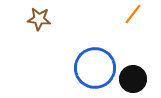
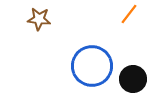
orange line: moved 4 px left
blue circle: moved 3 px left, 2 px up
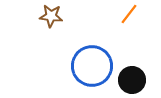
brown star: moved 12 px right, 3 px up
black circle: moved 1 px left, 1 px down
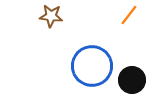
orange line: moved 1 px down
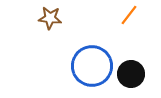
brown star: moved 1 px left, 2 px down
black circle: moved 1 px left, 6 px up
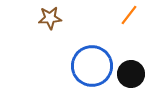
brown star: rotated 10 degrees counterclockwise
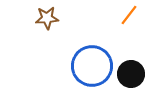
brown star: moved 3 px left
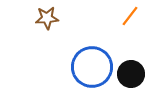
orange line: moved 1 px right, 1 px down
blue circle: moved 1 px down
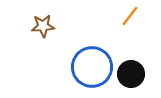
brown star: moved 4 px left, 8 px down
